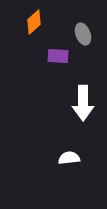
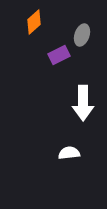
gray ellipse: moved 1 px left, 1 px down; rotated 40 degrees clockwise
purple rectangle: moved 1 px right, 1 px up; rotated 30 degrees counterclockwise
white semicircle: moved 5 px up
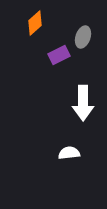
orange diamond: moved 1 px right, 1 px down
gray ellipse: moved 1 px right, 2 px down
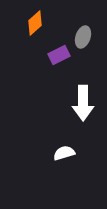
white semicircle: moved 5 px left; rotated 10 degrees counterclockwise
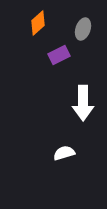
orange diamond: moved 3 px right
gray ellipse: moved 8 px up
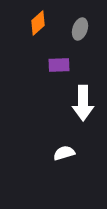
gray ellipse: moved 3 px left
purple rectangle: moved 10 px down; rotated 25 degrees clockwise
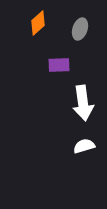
white arrow: rotated 8 degrees counterclockwise
white semicircle: moved 20 px right, 7 px up
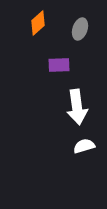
white arrow: moved 6 px left, 4 px down
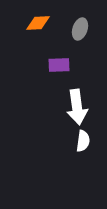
orange diamond: rotated 40 degrees clockwise
white semicircle: moved 1 px left, 5 px up; rotated 115 degrees clockwise
